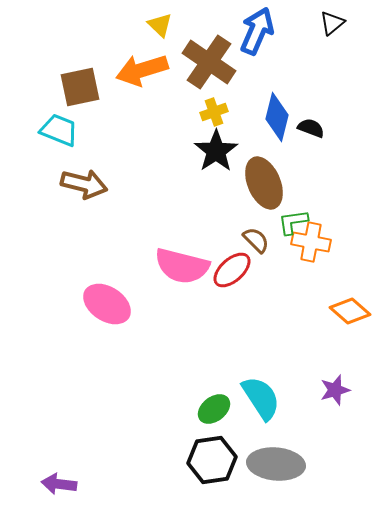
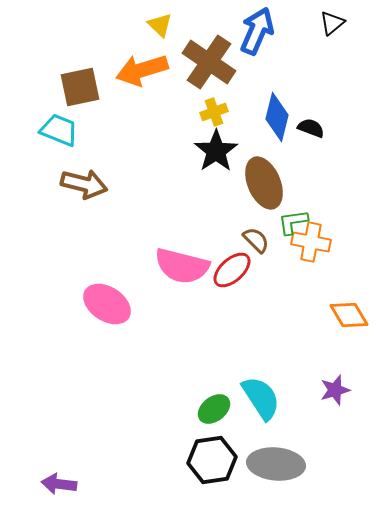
orange diamond: moved 1 px left, 4 px down; rotated 18 degrees clockwise
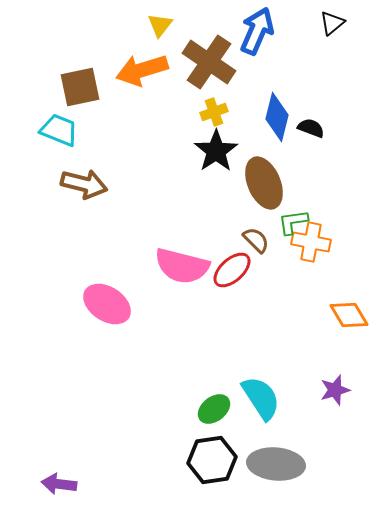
yellow triangle: rotated 24 degrees clockwise
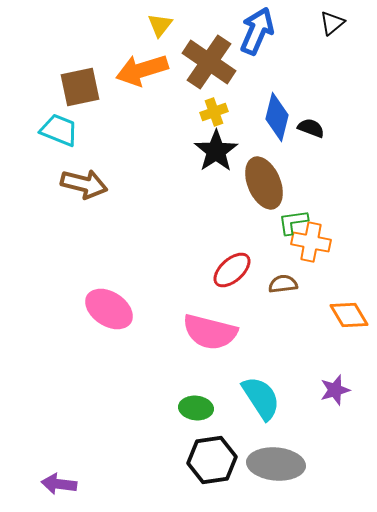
brown semicircle: moved 27 px right, 44 px down; rotated 52 degrees counterclockwise
pink semicircle: moved 28 px right, 66 px down
pink ellipse: moved 2 px right, 5 px down
green ellipse: moved 18 px left, 1 px up; rotated 44 degrees clockwise
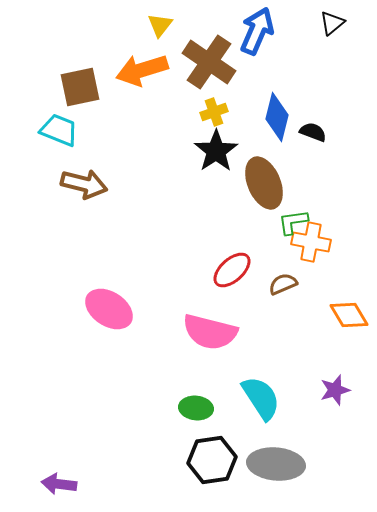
black semicircle: moved 2 px right, 4 px down
brown semicircle: rotated 16 degrees counterclockwise
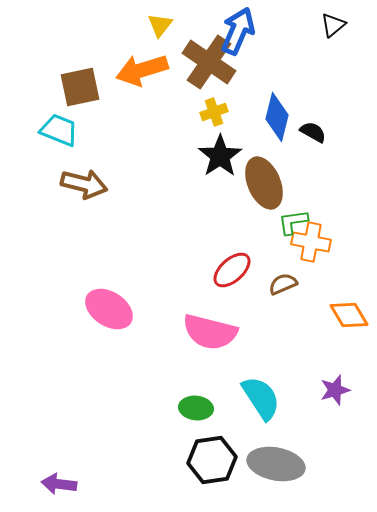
black triangle: moved 1 px right, 2 px down
blue arrow: moved 19 px left
black semicircle: rotated 8 degrees clockwise
black star: moved 4 px right, 5 px down
gray ellipse: rotated 6 degrees clockwise
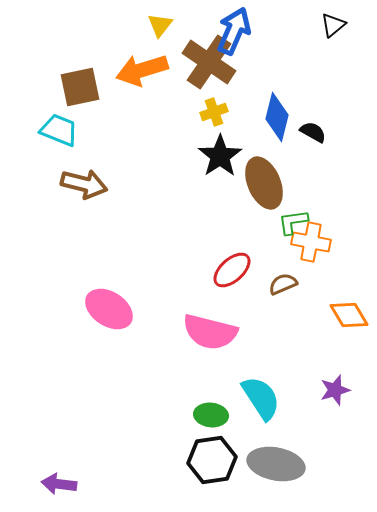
blue arrow: moved 4 px left
green ellipse: moved 15 px right, 7 px down
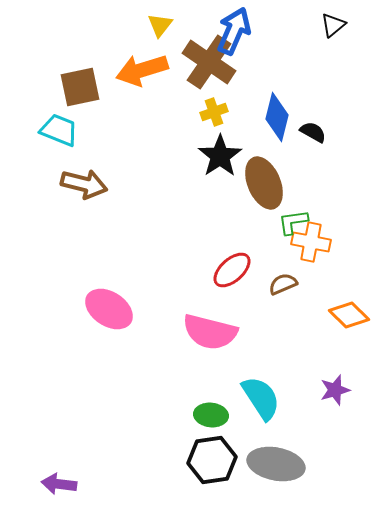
orange diamond: rotated 15 degrees counterclockwise
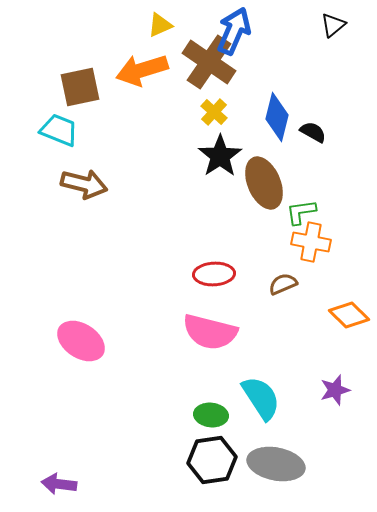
yellow triangle: rotated 28 degrees clockwise
yellow cross: rotated 28 degrees counterclockwise
green L-shape: moved 8 px right, 10 px up
red ellipse: moved 18 px left, 4 px down; rotated 39 degrees clockwise
pink ellipse: moved 28 px left, 32 px down
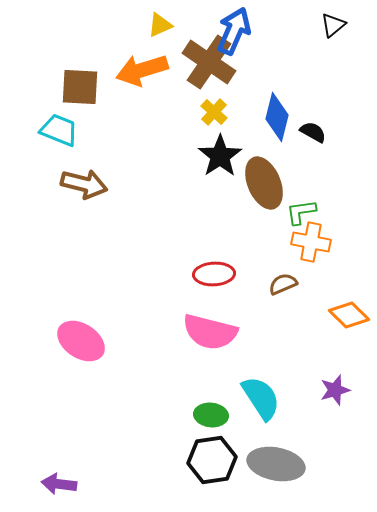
brown square: rotated 15 degrees clockwise
